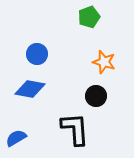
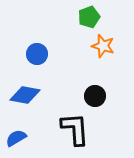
orange star: moved 1 px left, 16 px up
blue diamond: moved 5 px left, 6 px down
black circle: moved 1 px left
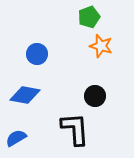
orange star: moved 2 px left
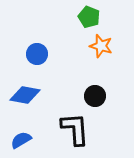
green pentagon: rotated 30 degrees counterclockwise
blue semicircle: moved 5 px right, 2 px down
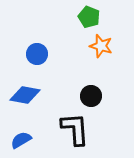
black circle: moved 4 px left
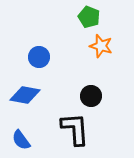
blue circle: moved 2 px right, 3 px down
blue semicircle: rotated 95 degrees counterclockwise
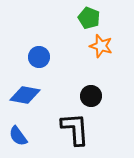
green pentagon: moved 1 px down
blue semicircle: moved 3 px left, 4 px up
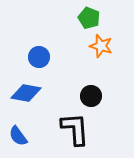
blue diamond: moved 1 px right, 2 px up
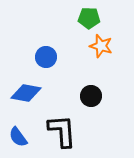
green pentagon: rotated 20 degrees counterclockwise
blue circle: moved 7 px right
black L-shape: moved 13 px left, 2 px down
blue semicircle: moved 1 px down
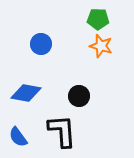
green pentagon: moved 9 px right, 1 px down
blue circle: moved 5 px left, 13 px up
black circle: moved 12 px left
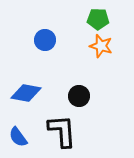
blue circle: moved 4 px right, 4 px up
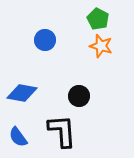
green pentagon: rotated 25 degrees clockwise
blue diamond: moved 4 px left
